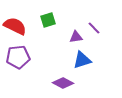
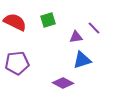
red semicircle: moved 4 px up
purple pentagon: moved 1 px left, 6 px down
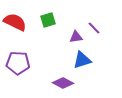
purple pentagon: moved 1 px right; rotated 10 degrees clockwise
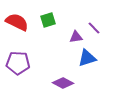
red semicircle: moved 2 px right
blue triangle: moved 5 px right, 2 px up
